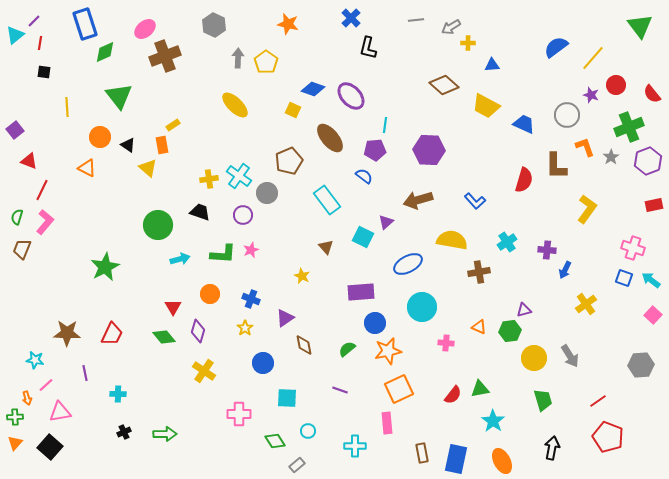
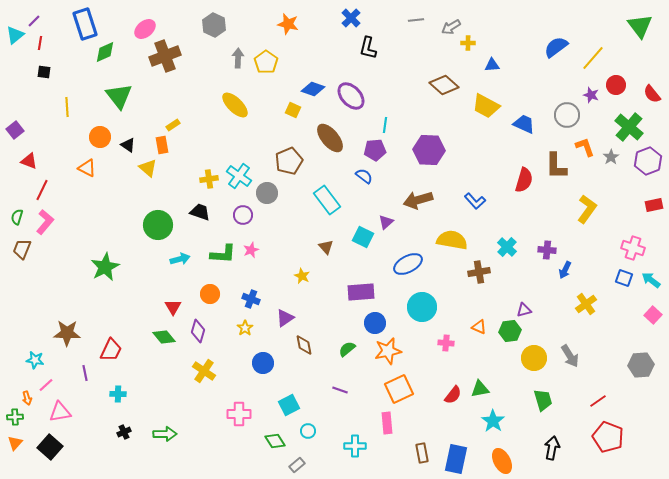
green cross at (629, 127): rotated 28 degrees counterclockwise
cyan cross at (507, 242): moved 5 px down; rotated 12 degrees counterclockwise
red trapezoid at (112, 334): moved 1 px left, 16 px down
cyan square at (287, 398): moved 2 px right, 7 px down; rotated 30 degrees counterclockwise
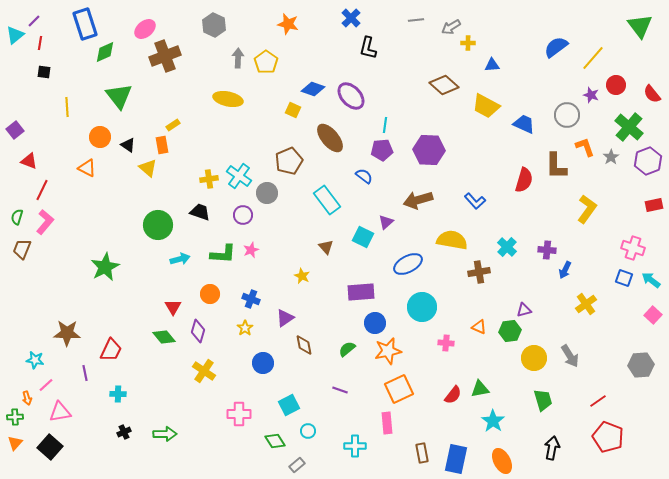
yellow ellipse at (235, 105): moved 7 px left, 6 px up; rotated 32 degrees counterclockwise
purple pentagon at (375, 150): moved 7 px right
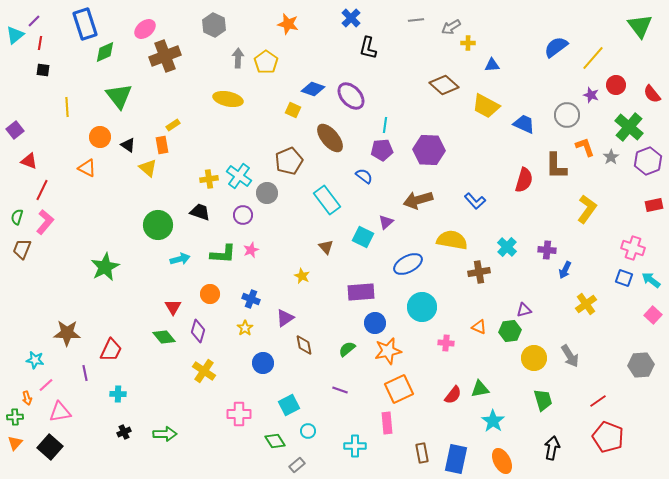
black square at (44, 72): moved 1 px left, 2 px up
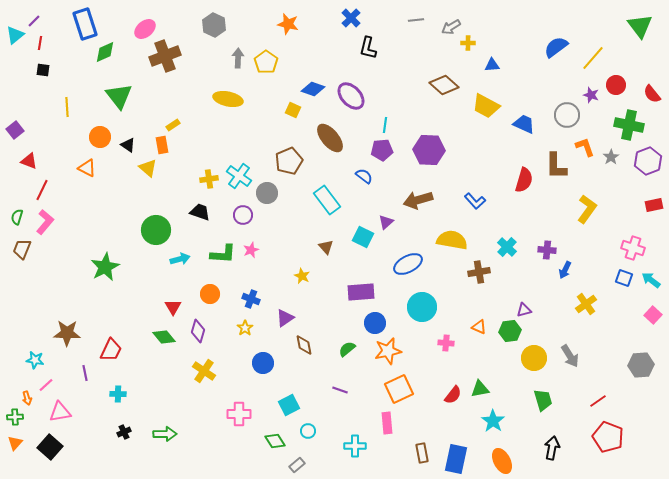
green cross at (629, 127): moved 2 px up; rotated 28 degrees counterclockwise
green circle at (158, 225): moved 2 px left, 5 px down
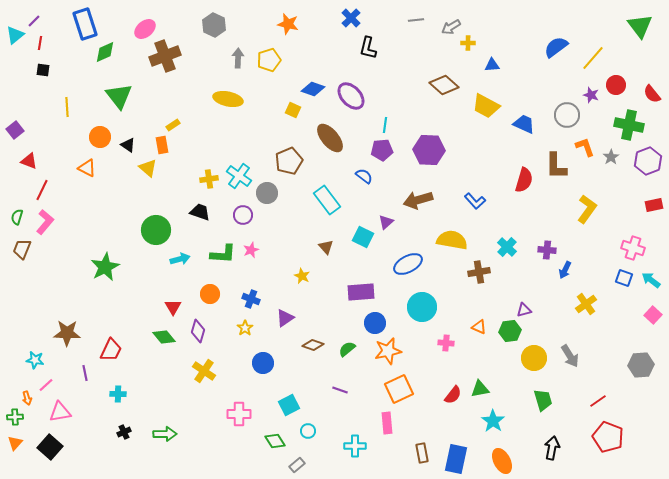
yellow pentagon at (266, 62): moved 3 px right, 2 px up; rotated 20 degrees clockwise
brown diamond at (304, 345): moved 9 px right; rotated 60 degrees counterclockwise
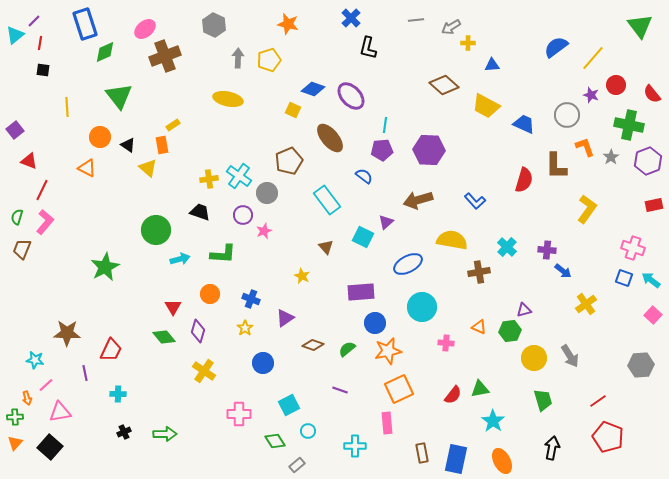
pink star at (251, 250): moved 13 px right, 19 px up
blue arrow at (565, 270): moved 2 px left, 1 px down; rotated 78 degrees counterclockwise
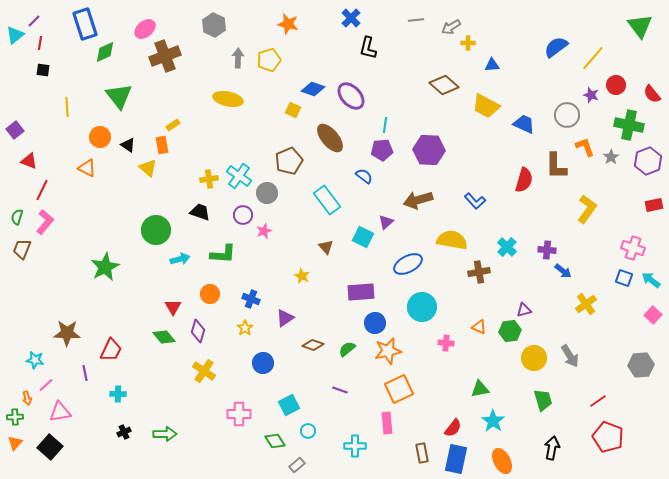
red semicircle at (453, 395): moved 33 px down
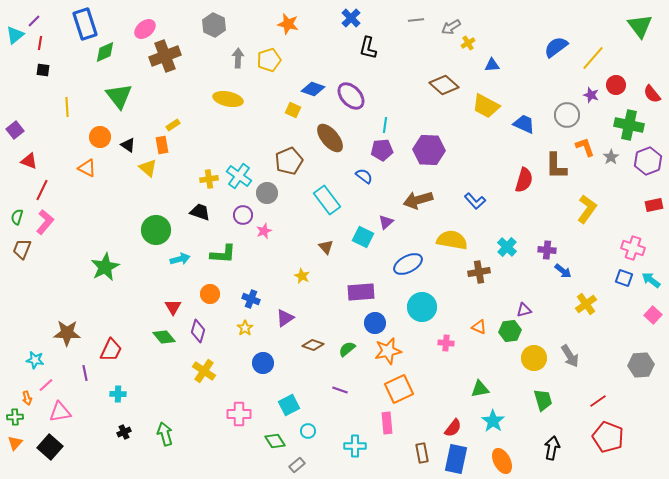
yellow cross at (468, 43): rotated 32 degrees counterclockwise
green arrow at (165, 434): rotated 105 degrees counterclockwise
